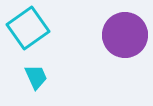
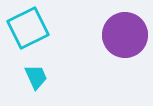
cyan square: rotated 9 degrees clockwise
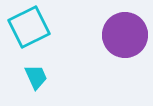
cyan square: moved 1 px right, 1 px up
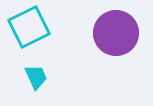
purple circle: moved 9 px left, 2 px up
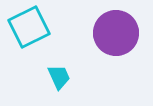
cyan trapezoid: moved 23 px right
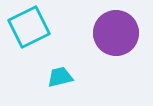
cyan trapezoid: moved 1 px right; rotated 80 degrees counterclockwise
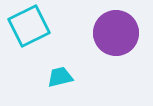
cyan square: moved 1 px up
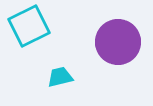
purple circle: moved 2 px right, 9 px down
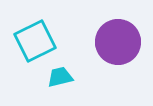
cyan square: moved 6 px right, 15 px down
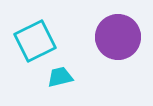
purple circle: moved 5 px up
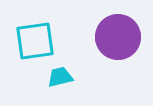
cyan square: rotated 18 degrees clockwise
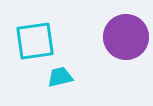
purple circle: moved 8 px right
